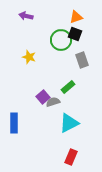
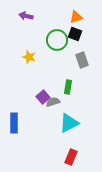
green circle: moved 4 px left
green rectangle: rotated 40 degrees counterclockwise
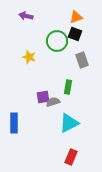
green circle: moved 1 px down
purple square: rotated 32 degrees clockwise
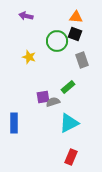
orange triangle: rotated 24 degrees clockwise
green rectangle: rotated 40 degrees clockwise
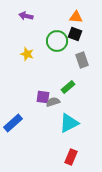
yellow star: moved 2 px left, 3 px up
purple square: rotated 16 degrees clockwise
blue rectangle: moved 1 px left; rotated 48 degrees clockwise
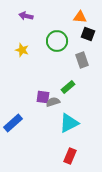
orange triangle: moved 4 px right
black square: moved 13 px right
yellow star: moved 5 px left, 4 px up
red rectangle: moved 1 px left, 1 px up
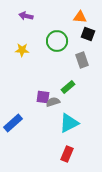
yellow star: rotated 16 degrees counterclockwise
red rectangle: moved 3 px left, 2 px up
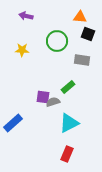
gray rectangle: rotated 63 degrees counterclockwise
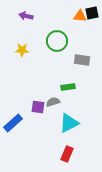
orange triangle: moved 1 px up
black square: moved 4 px right, 21 px up; rotated 32 degrees counterclockwise
green rectangle: rotated 32 degrees clockwise
purple square: moved 5 px left, 10 px down
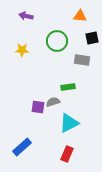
black square: moved 25 px down
blue rectangle: moved 9 px right, 24 px down
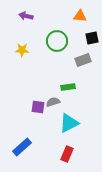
gray rectangle: moved 1 px right; rotated 28 degrees counterclockwise
